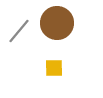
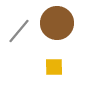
yellow square: moved 1 px up
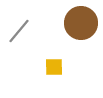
brown circle: moved 24 px right
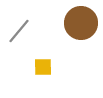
yellow square: moved 11 px left
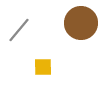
gray line: moved 1 px up
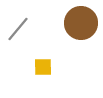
gray line: moved 1 px left, 1 px up
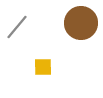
gray line: moved 1 px left, 2 px up
